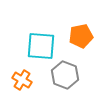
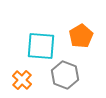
orange pentagon: rotated 20 degrees counterclockwise
orange cross: rotated 12 degrees clockwise
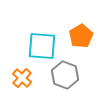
cyan square: moved 1 px right
orange cross: moved 2 px up
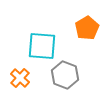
orange pentagon: moved 6 px right, 8 px up
orange cross: moved 2 px left
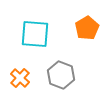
cyan square: moved 7 px left, 12 px up
gray hexagon: moved 4 px left
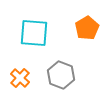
cyan square: moved 1 px left, 1 px up
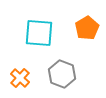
cyan square: moved 5 px right
gray hexagon: moved 1 px right, 1 px up
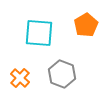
orange pentagon: moved 1 px left, 3 px up
